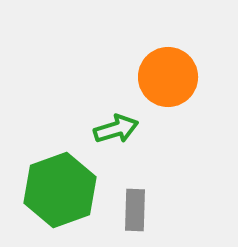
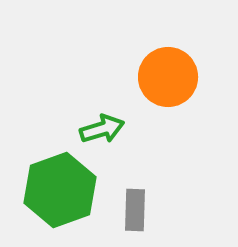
green arrow: moved 14 px left
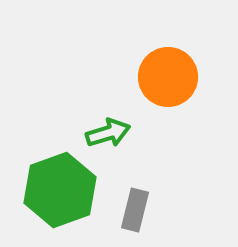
green arrow: moved 6 px right, 4 px down
gray rectangle: rotated 12 degrees clockwise
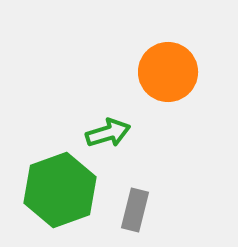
orange circle: moved 5 px up
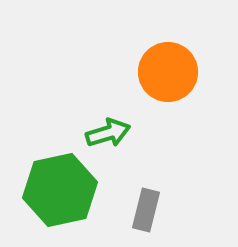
green hexagon: rotated 8 degrees clockwise
gray rectangle: moved 11 px right
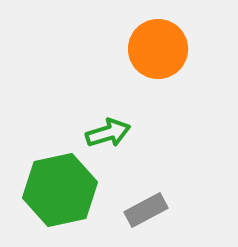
orange circle: moved 10 px left, 23 px up
gray rectangle: rotated 48 degrees clockwise
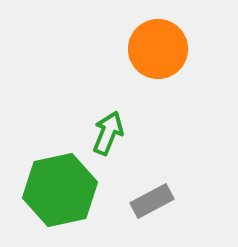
green arrow: rotated 51 degrees counterclockwise
gray rectangle: moved 6 px right, 9 px up
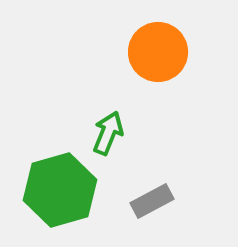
orange circle: moved 3 px down
green hexagon: rotated 4 degrees counterclockwise
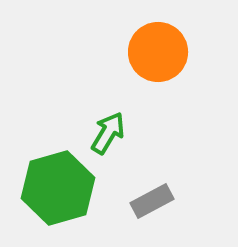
green arrow: rotated 9 degrees clockwise
green hexagon: moved 2 px left, 2 px up
